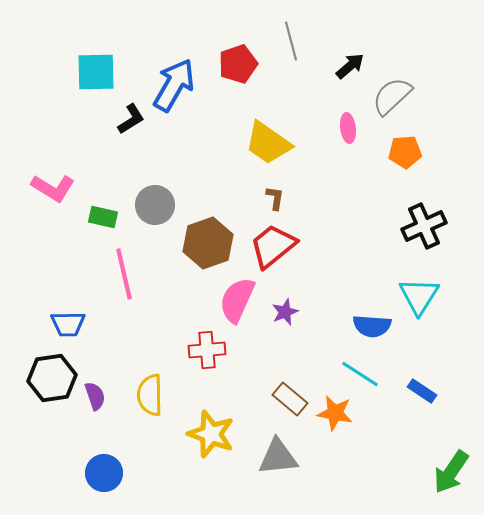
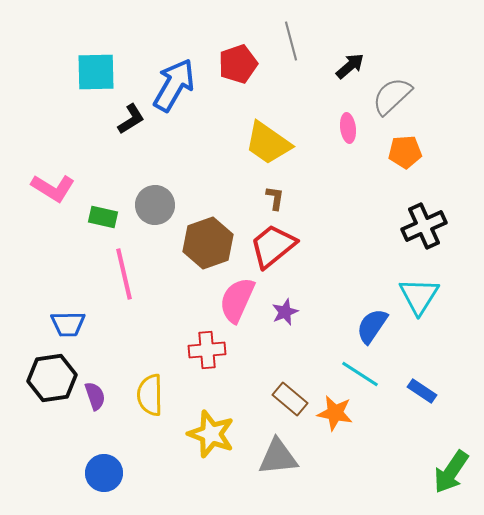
blue semicircle: rotated 120 degrees clockwise
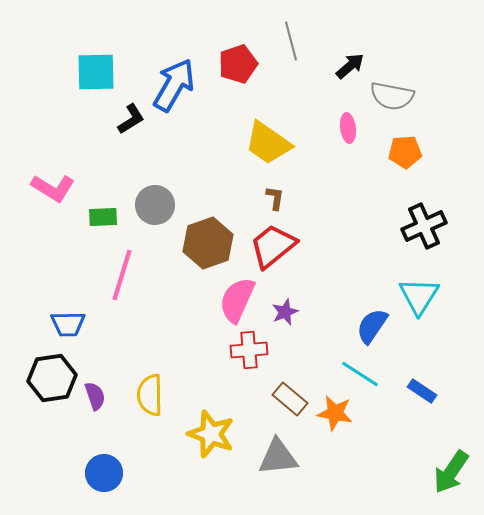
gray semicircle: rotated 126 degrees counterclockwise
green rectangle: rotated 16 degrees counterclockwise
pink line: moved 2 px left, 1 px down; rotated 30 degrees clockwise
red cross: moved 42 px right
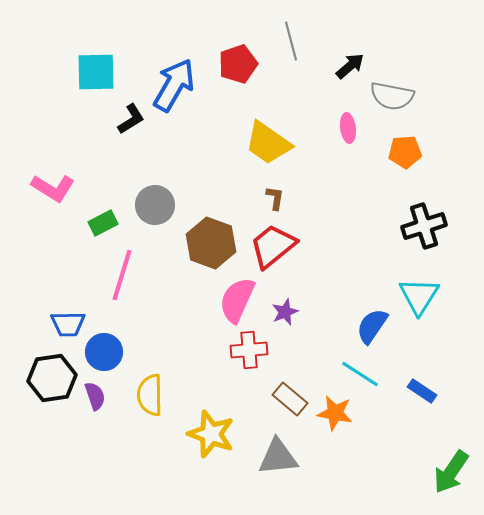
green rectangle: moved 6 px down; rotated 24 degrees counterclockwise
black cross: rotated 6 degrees clockwise
brown hexagon: moved 3 px right; rotated 21 degrees counterclockwise
blue circle: moved 121 px up
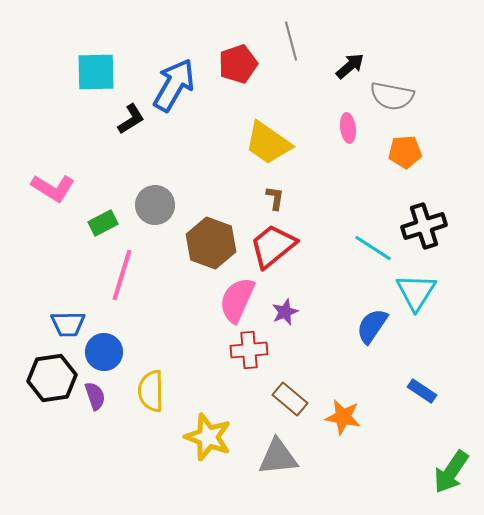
cyan triangle: moved 3 px left, 4 px up
cyan line: moved 13 px right, 126 px up
yellow semicircle: moved 1 px right, 4 px up
orange star: moved 8 px right, 4 px down
yellow star: moved 3 px left, 3 px down
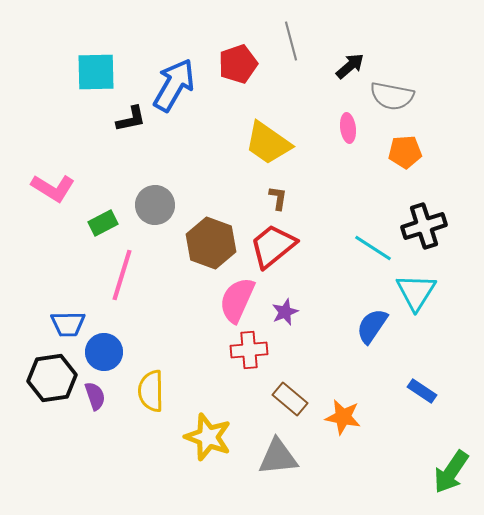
black L-shape: rotated 20 degrees clockwise
brown L-shape: moved 3 px right
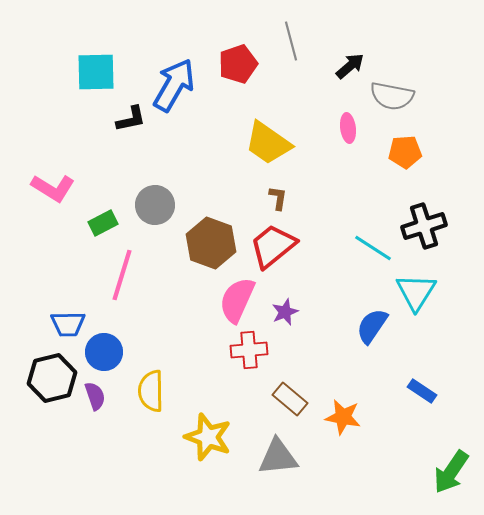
black hexagon: rotated 6 degrees counterclockwise
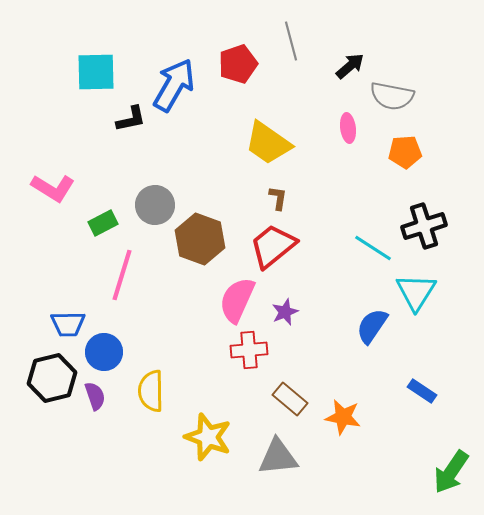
brown hexagon: moved 11 px left, 4 px up
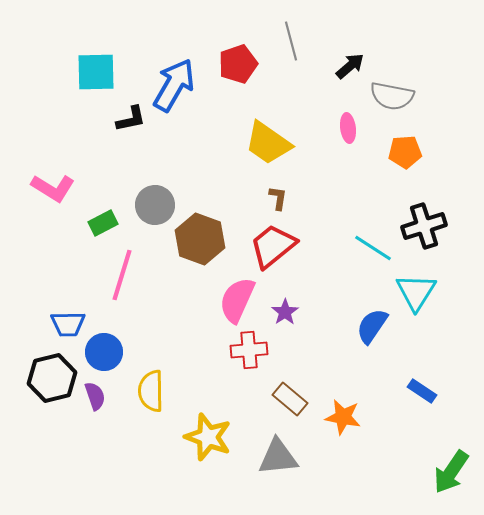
purple star: rotated 12 degrees counterclockwise
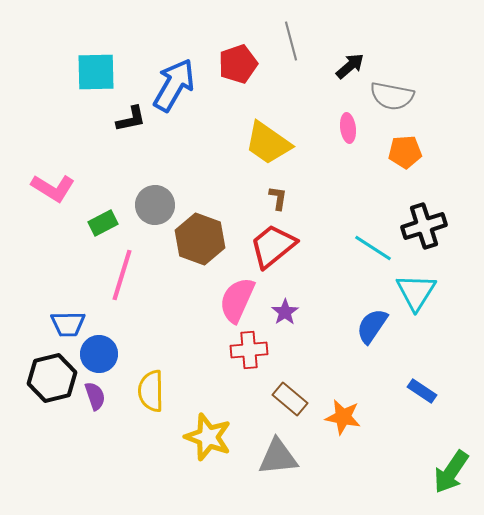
blue circle: moved 5 px left, 2 px down
